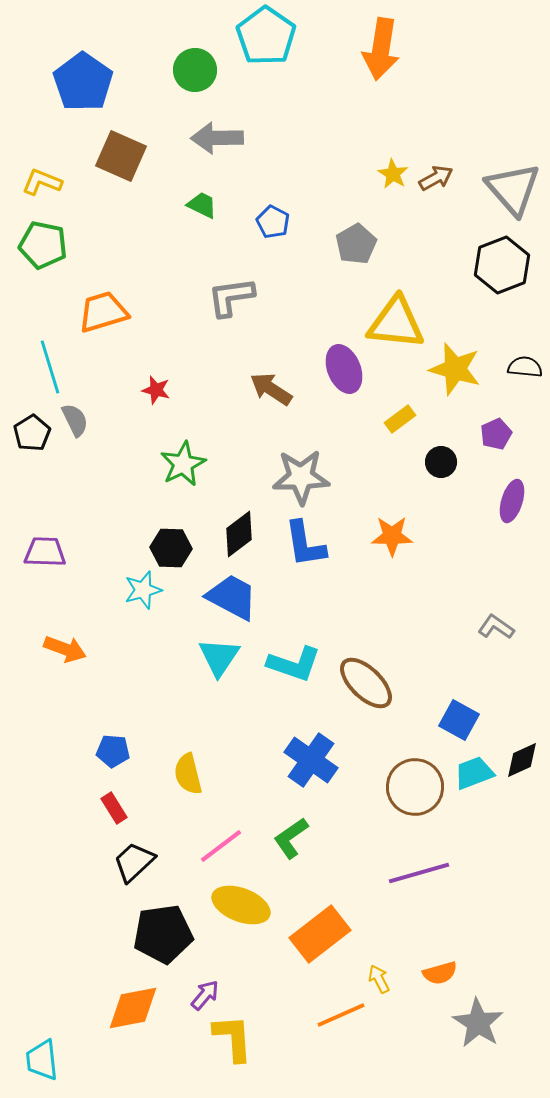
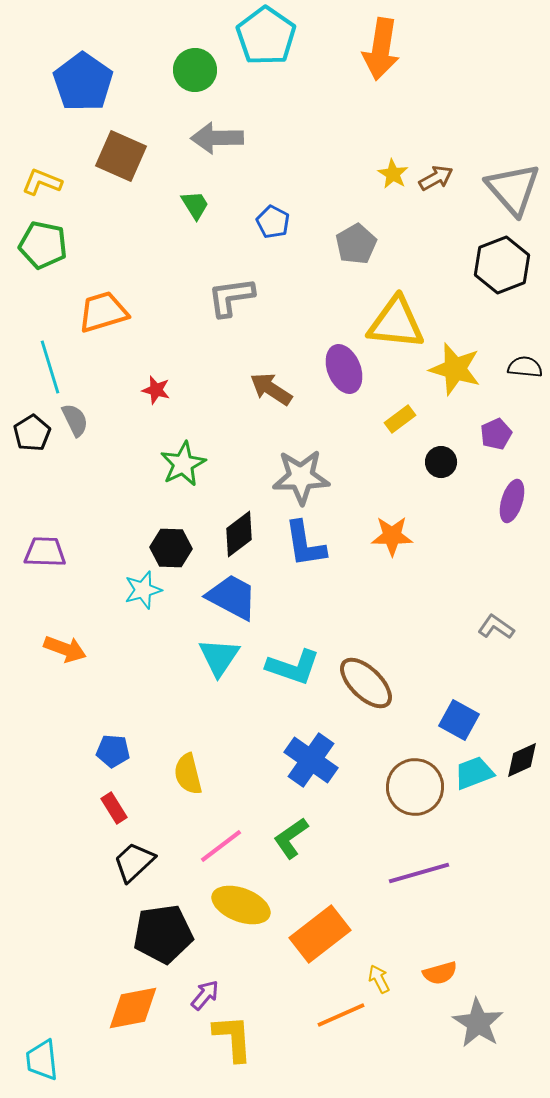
green trapezoid at (202, 205): moved 7 px left; rotated 32 degrees clockwise
cyan L-shape at (294, 664): moved 1 px left, 3 px down
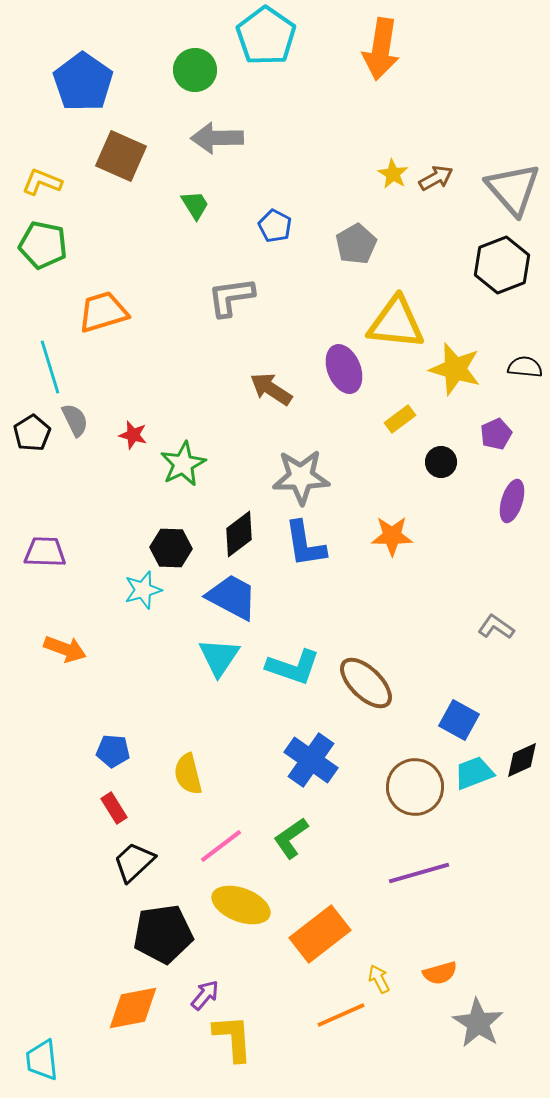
blue pentagon at (273, 222): moved 2 px right, 4 px down
red star at (156, 390): moved 23 px left, 45 px down
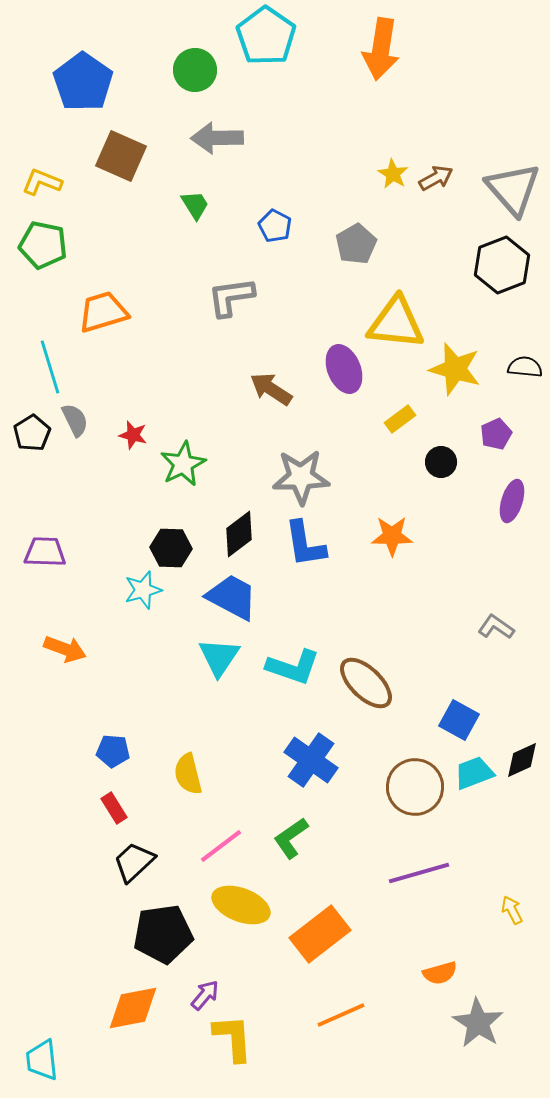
yellow arrow at (379, 979): moved 133 px right, 69 px up
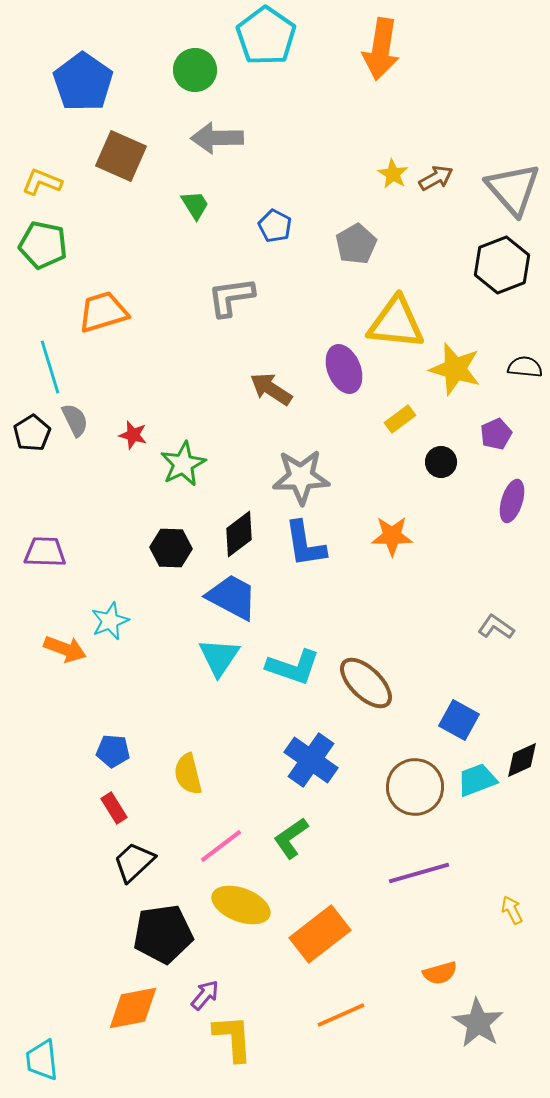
cyan star at (143, 590): moved 33 px left, 31 px down; rotated 6 degrees counterclockwise
cyan trapezoid at (474, 773): moved 3 px right, 7 px down
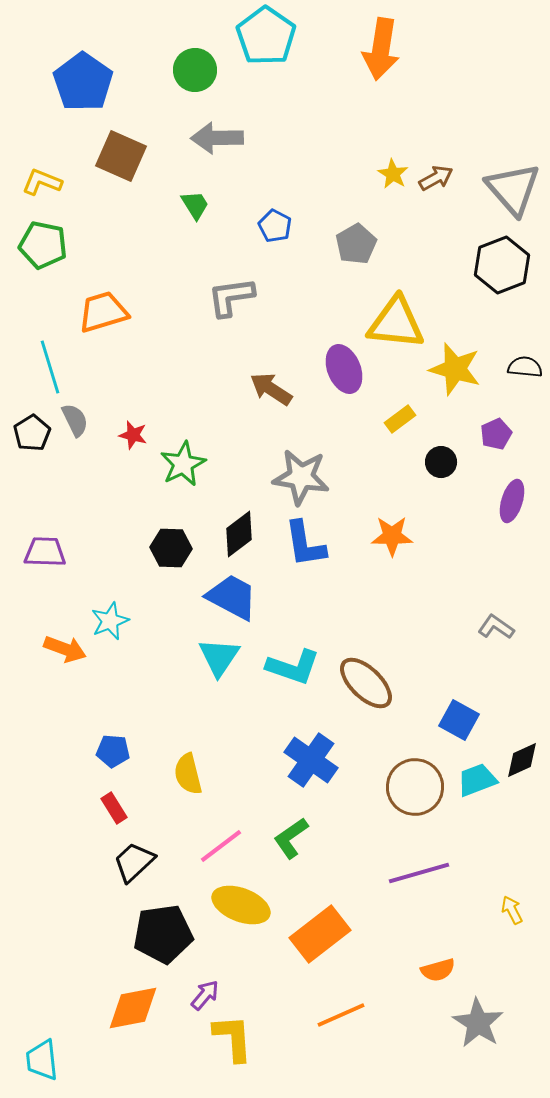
gray star at (301, 477): rotated 10 degrees clockwise
orange semicircle at (440, 973): moved 2 px left, 3 px up
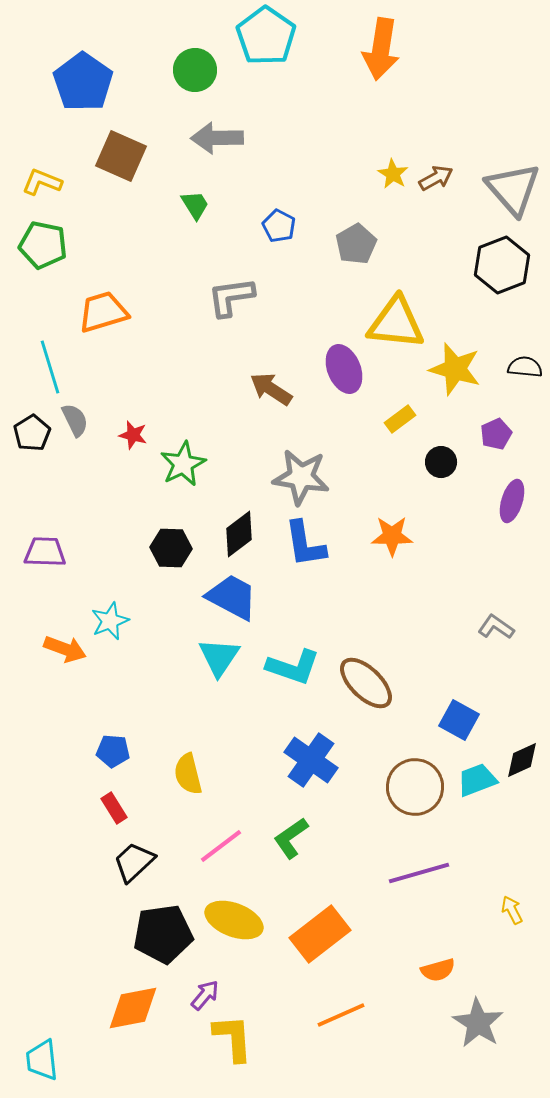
blue pentagon at (275, 226): moved 4 px right
yellow ellipse at (241, 905): moved 7 px left, 15 px down
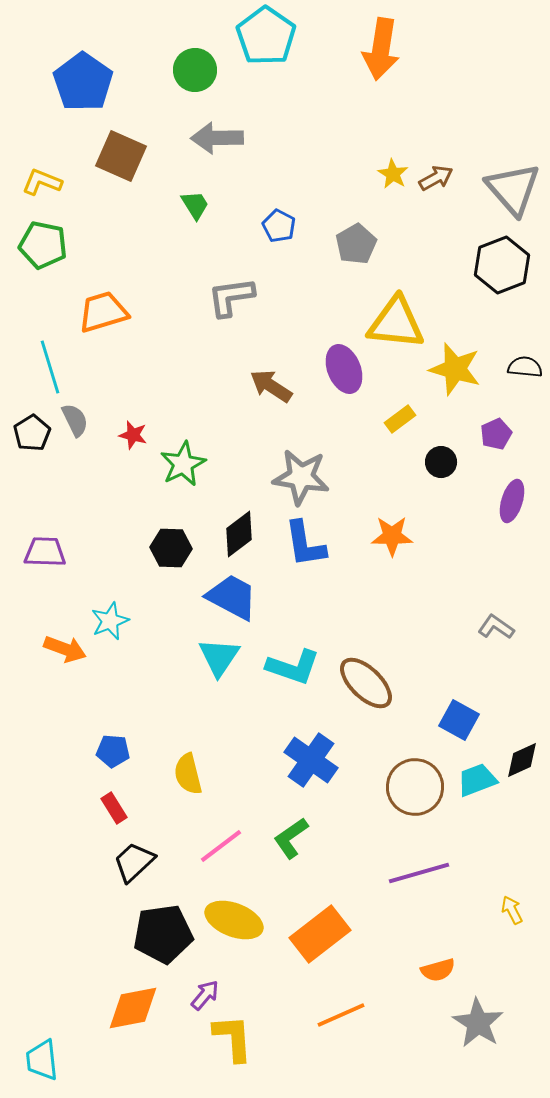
brown arrow at (271, 389): moved 3 px up
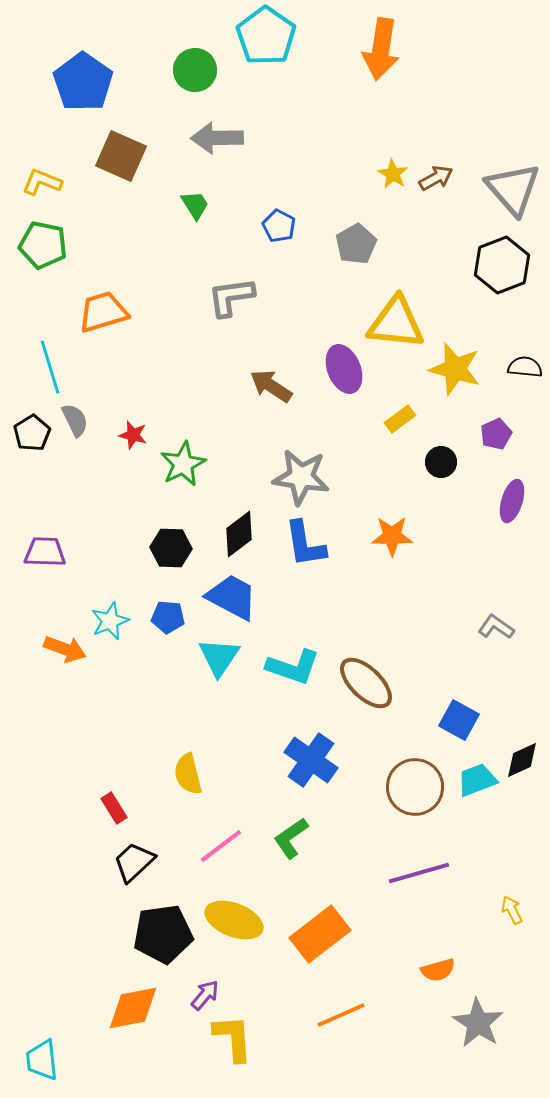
blue pentagon at (113, 751): moved 55 px right, 134 px up
